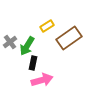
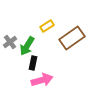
brown rectangle: moved 3 px right
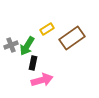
yellow rectangle: moved 3 px down
gray cross: moved 1 px right, 3 px down; rotated 16 degrees clockwise
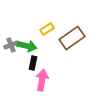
green arrow: rotated 108 degrees counterclockwise
pink arrow: rotated 65 degrees counterclockwise
